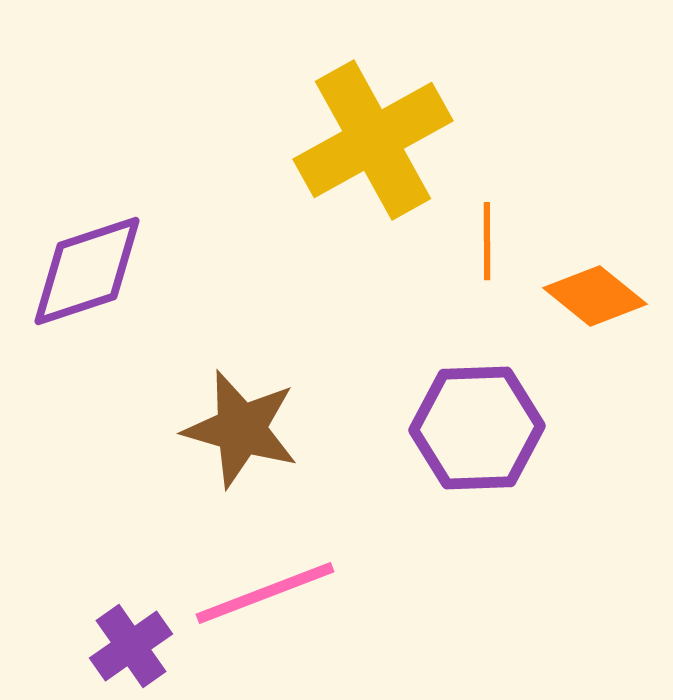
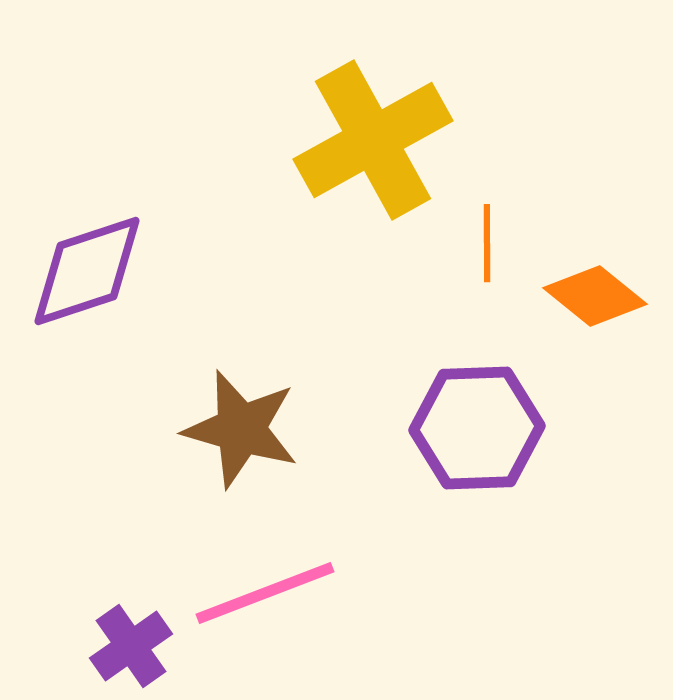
orange line: moved 2 px down
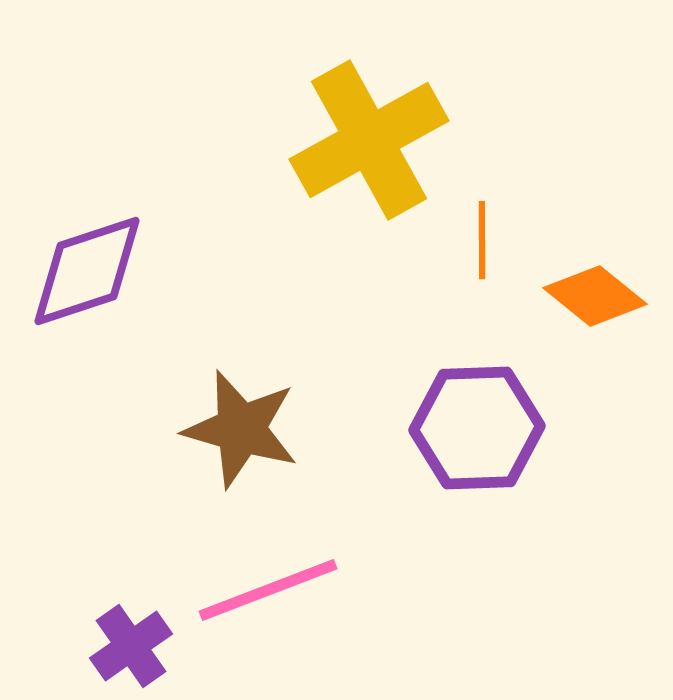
yellow cross: moved 4 px left
orange line: moved 5 px left, 3 px up
pink line: moved 3 px right, 3 px up
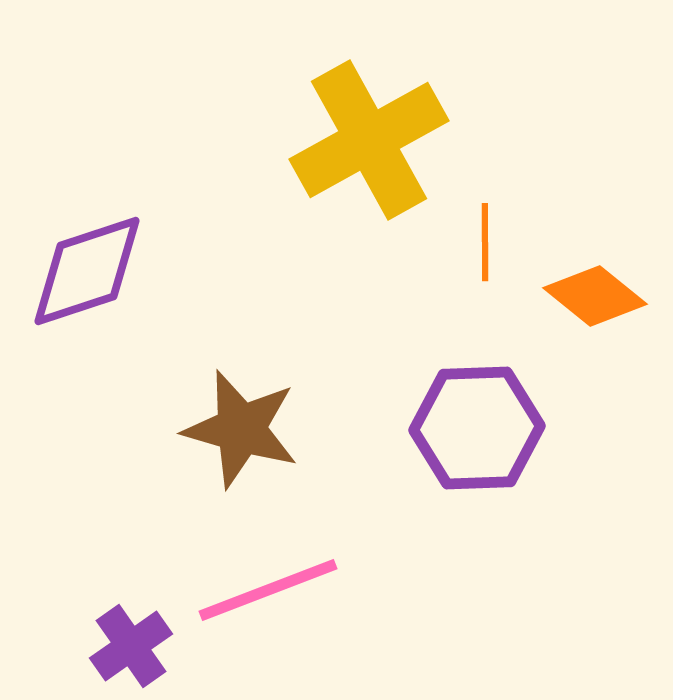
orange line: moved 3 px right, 2 px down
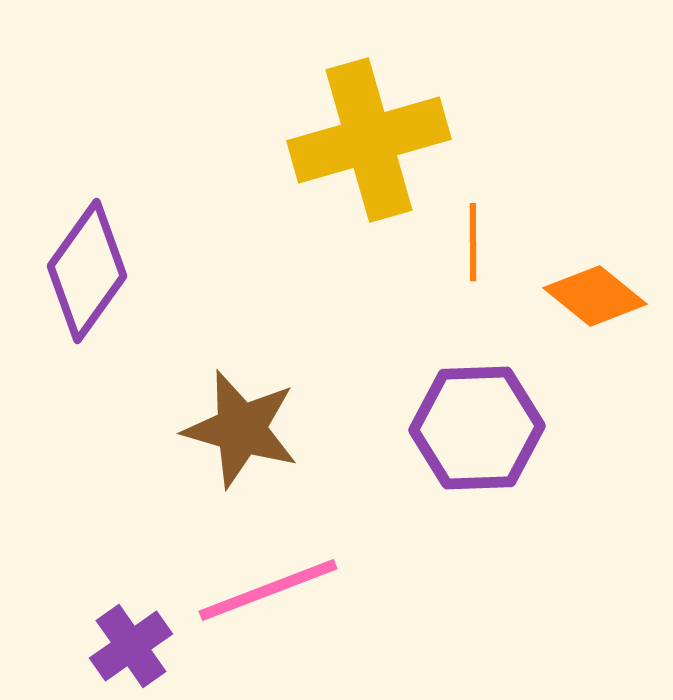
yellow cross: rotated 13 degrees clockwise
orange line: moved 12 px left
purple diamond: rotated 36 degrees counterclockwise
